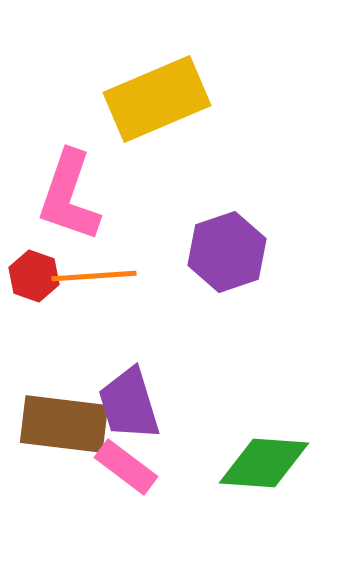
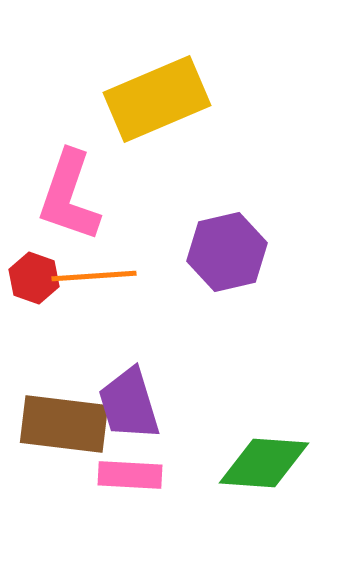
purple hexagon: rotated 6 degrees clockwise
red hexagon: moved 2 px down
pink rectangle: moved 4 px right, 8 px down; rotated 34 degrees counterclockwise
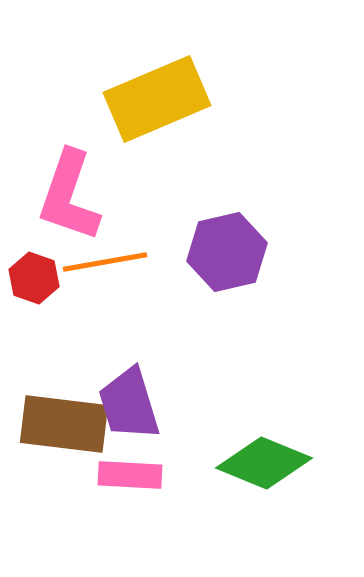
orange line: moved 11 px right, 14 px up; rotated 6 degrees counterclockwise
green diamond: rotated 18 degrees clockwise
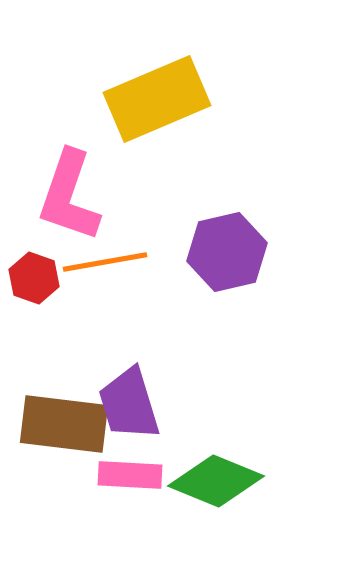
green diamond: moved 48 px left, 18 px down
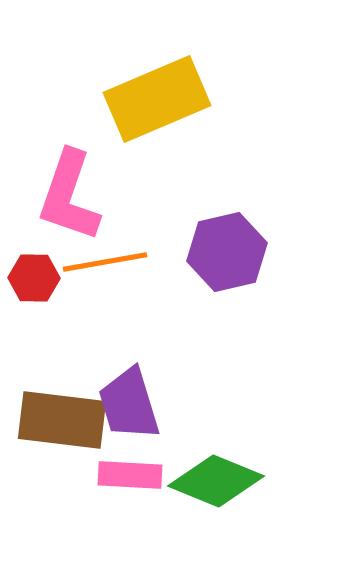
red hexagon: rotated 18 degrees counterclockwise
brown rectangle: moved 2 px left, 4 px up
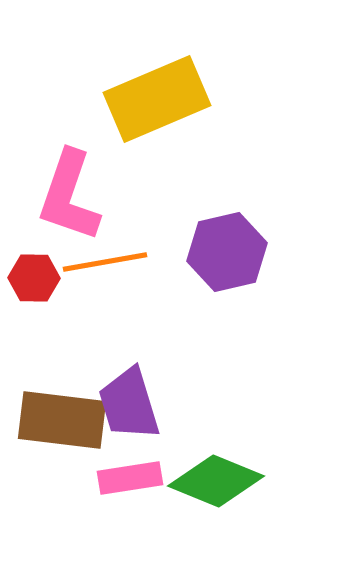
pink rectangle: moved 3 px down; rotated 12 degrees counterclockwise
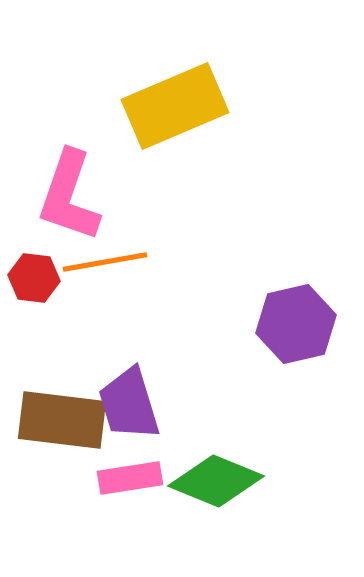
yellow rectangle: moved 18 px right, 7 px down
purple hexagon: moved 69 px right, 72 px down
red hexagon: rotated 6 degrees clockwise
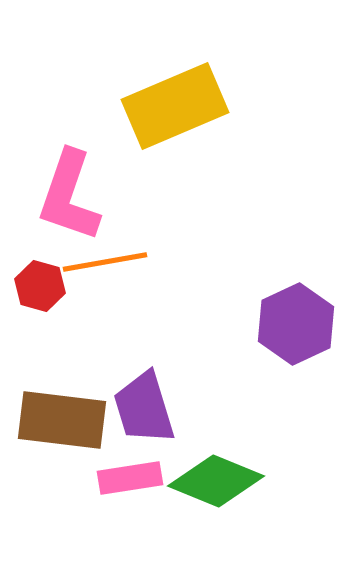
red hexagon: moved 6 px right, 8 px down; rotated 9 degrees clockwise
purple hexagon: rotated 12 degrees counterclockwise
purple trapezoid: moved 15 px right, 4 px down
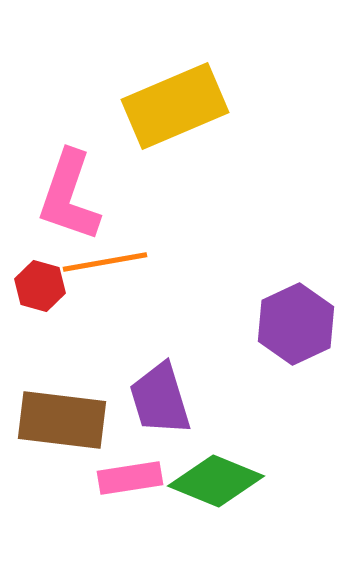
purple trapezoid: moved 16 px right, 9 px up
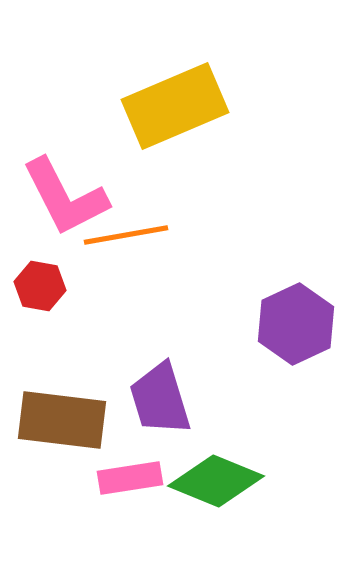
pink L-shape: moved 4 px left, 1 px down; rotated 46 degrees counterclockwise
orange line: moved 21 px right, 27 px up
red hexagon: rotated 6 degrees counterclockwise
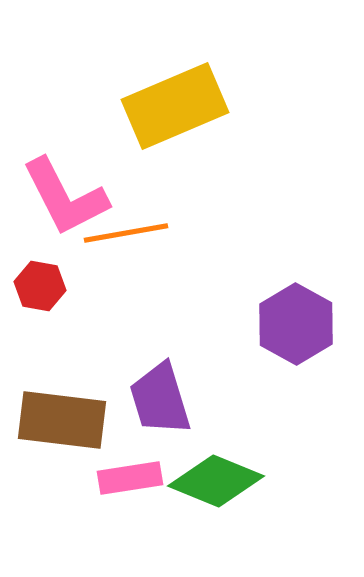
orange line: moved 2 px up
purple hexagon: rotated 6 degrees counterclockwise
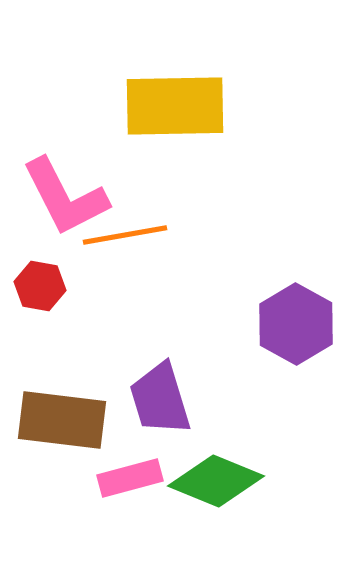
yellow rectangle: rotated 22 degrees clockwise
orange line: moved 1 px left, 2 px down
pink rectangle: rotated 6 degrees counterclockwise
